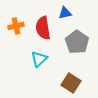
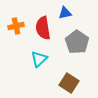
brown square: moved 2 px left
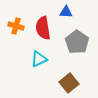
blue triangle: moved 1 px right, 1 px up; rotated 16 degrees clockwise
orange cross: rotated 28 degrees clockwise
cyan triangle: rotated 18 degrees clockwise
brown square: rotated 18 degrees clockwise
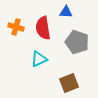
orange cross: moved 1 px down
gray pentagon: rotated 15 degrees counterclockwise
brown square: rotated 18 degrees clockwise
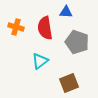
red semicircle: moved 2 px right
cyan triangle: moved 1 px right, 2 px down; rotated 12 degrees counterclockwise
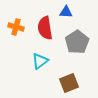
gray pentagon: rotated 20 degrees clockwise
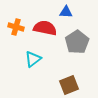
red semicircle: rotated 110 degrees clockwise
cyan triangle: moved 7 px left, 2 px up
brown square: moved 2 px down
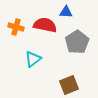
red semicircle: moved 3 px up
